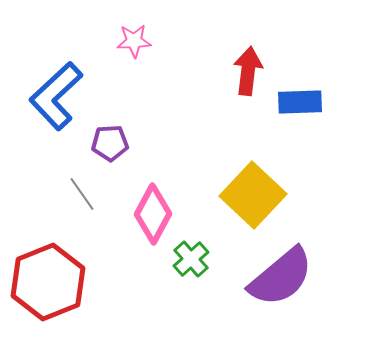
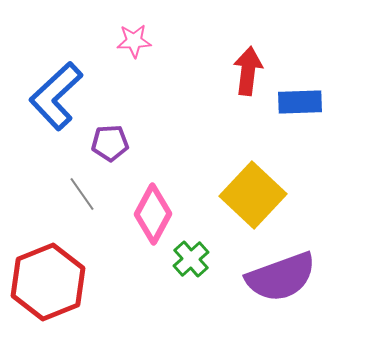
purple semicircle: rotated 20 degrees clockwise
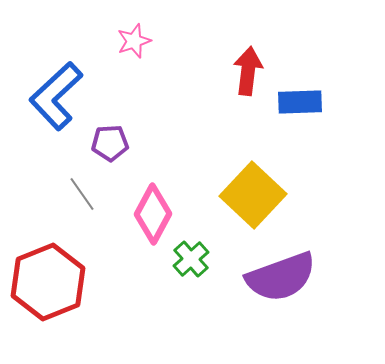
pink star: rotated 16 degrees counterclockwise
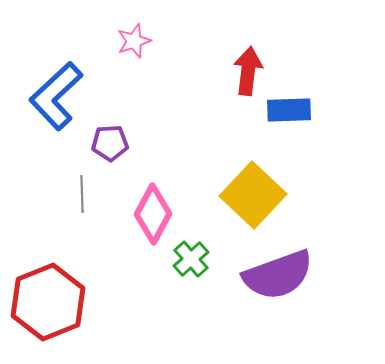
blue rectangle: moved 11 px left, 8 px down
gray line: rotated 33 degrees clockwise
purple semicircle: moved 3 px left, 2 px up
red hexagon: moved 20 px down
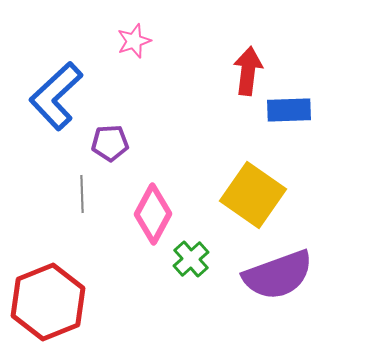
yellow square: rotated 8 degrees counterclockwise
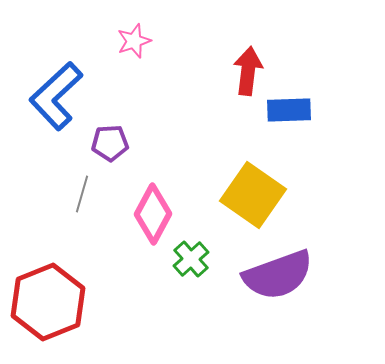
gray line: rotated 18 degrees clockwise
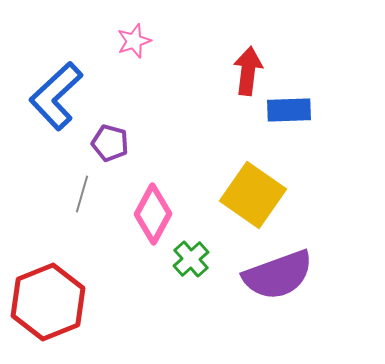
purple pentagon: rotated 18 degrees clockwise
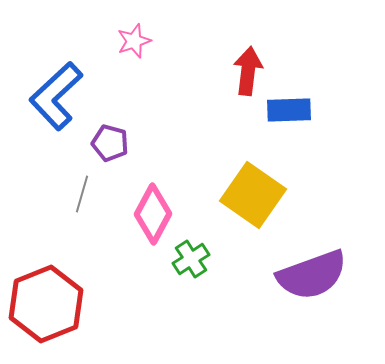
green cross: rotated 9 degrees clockwise
purple semicircle: moved 34 px right
red hexagon: moved 2 px left, 2 px down
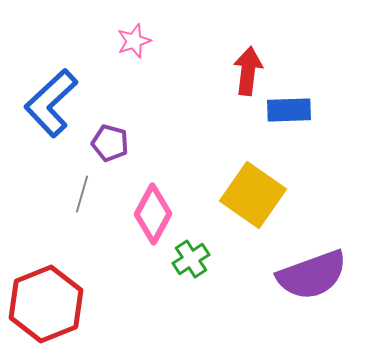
blue L-shape: moved 5 px left, 7 px down
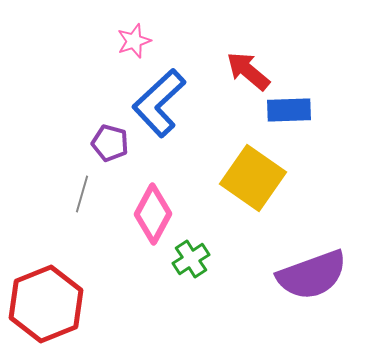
red arrow: rotated 57 degrees counterclockwise
blue L-shape: moved 108 px right
yellow square: moved 17 px up
